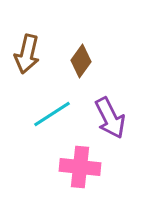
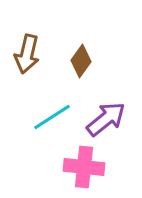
cyan line: moved 3 px down
purple arrow: moved 4 px left, 1 px down; rotated 102 degrees counterclockwise
pink cross: moved 4 px right
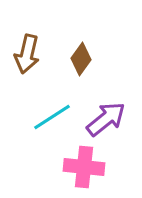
brown diamond: moved 2 px up
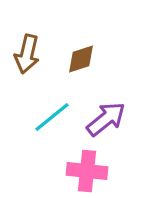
brown diamond: rotated 36 degrees clockwise
cyan line: rotated 6 degrees counterclockwise
pink cross: moved 3 px right, 4 px down
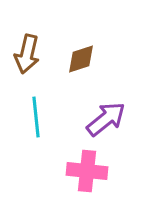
cyan line: moved 16 px left; rotated 57 degrees counterclockwise
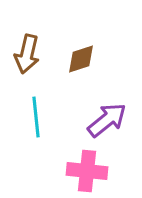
purple arrow: moved 1 px right, 1 px down
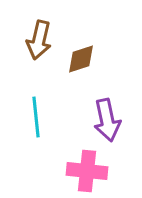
brown arrow: moved 12 px right, 14 px up
purple arrow: rotated 117 degrees clockwise
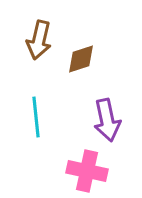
pink cross: rotated 6 degrees clockwise
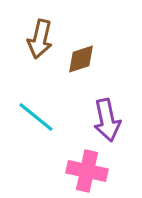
brown arrow: moved 1 px right, 1 px up
cyan line: rotated 45 degrees counterclockwise
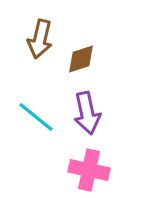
purple arrow: moved 20 px left, 7 px up
pink cross: moved 2 px right, 1 px up
